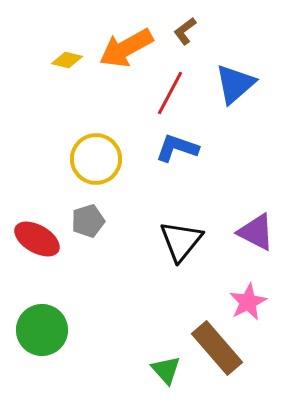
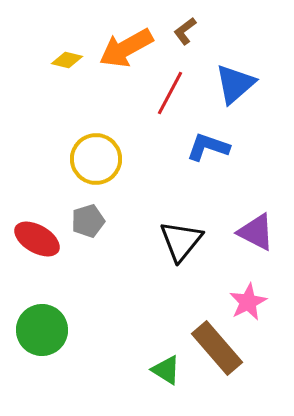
blue L-shape: moved 31 px right, 1 px up
green triangle: rotated 16 degrees counterclockwise
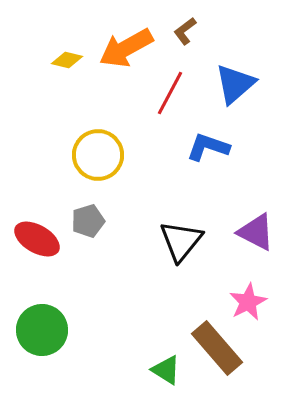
yellow circle: moved 2 px right, 4 px up
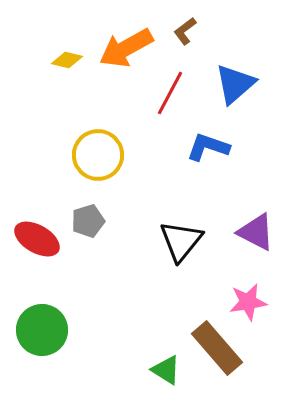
pink star: rotated 18 degrees clockwise
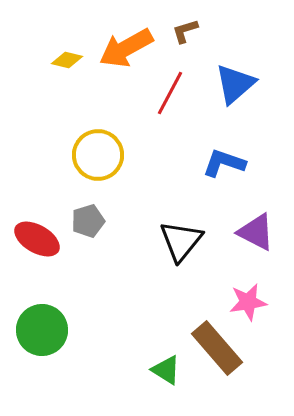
brown L-shape: rotated 20 degrees clockwise
blue L-shape: moved 16 px right, 16 px down
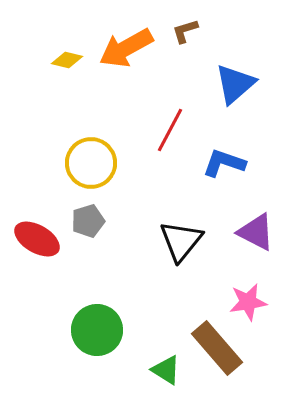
red line: moved 37 px down
yellow circle: moved 7 px left, 8 px down
green circle: moved 55 px right
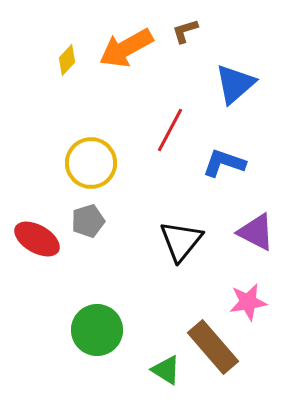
yellow diamond: rotated 60 degrees counterclockwise
brown rectangle: moved 4 px left, 1 px up
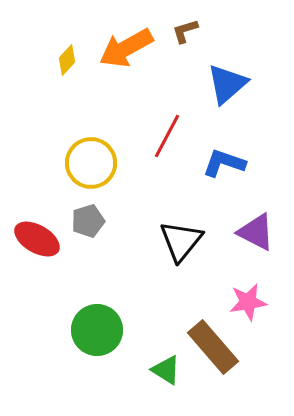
blue triangle: moved 8 px left
red line: moved 3 px left, 6 px down
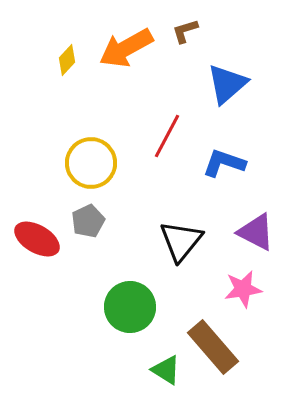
gray pentagon: rotated 8 degrees counterclockwise
pink star: moved 5 px left, 13 px up
green circle: moved 33 px right, 23 px up
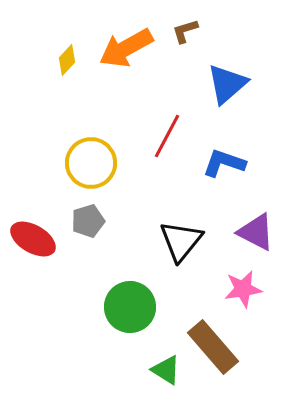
gray pentagon: rotated 8 degrees clockwise
red ellipse: moved 4 px left
